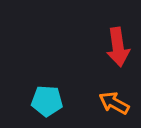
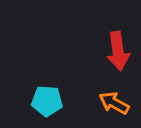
red arrow: moved 4 px down
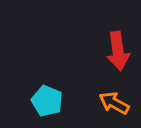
cyan pentagon: rotated 20 degrees clockwise
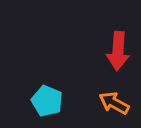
red arrow: rotated 12 degrees clockwise
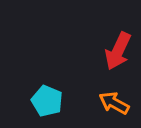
red arrow: rotated 21 degrees clockwise
